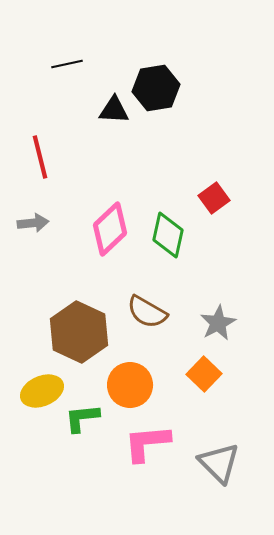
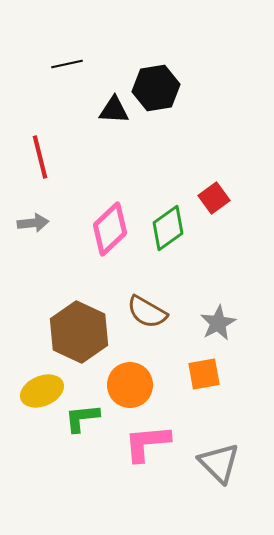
green diamond: moved 7 px up; rotated 42 degrees clockwise
orange square: rotated 36 degrees clockwise
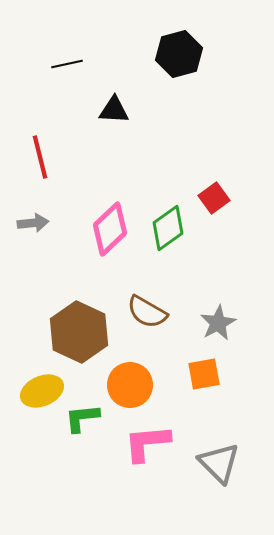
black hexagon: moved 23 px right, 34 px up; rotated 6 degrees counterclockwise
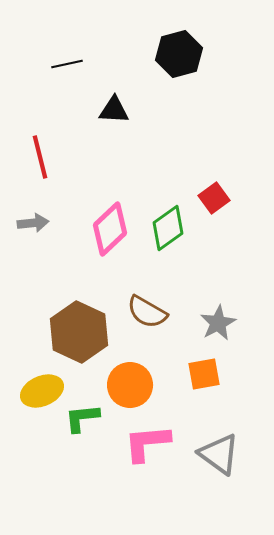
gray triangle: moved 9 px up; rotated 9 degrees counterclockwise
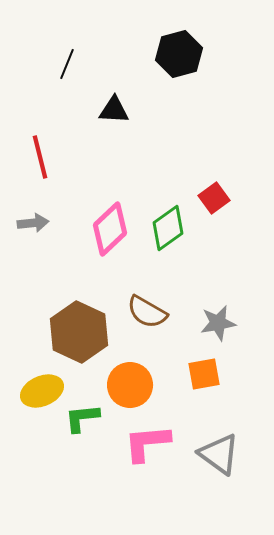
black line: rotated 56 degrees counterclockwise
gray star: rotated 18 degrees clockwise
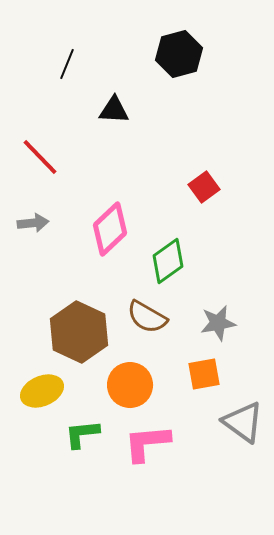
red line: rotated 30 degrees counterclockwise
red square: moved 10 px left, 11 px up
green diamond: moved 33 px down
brown semicircle: moved 5 px down
green L-shape: moved 16 px down
gray triangle: moved 24 px right, 32 px up
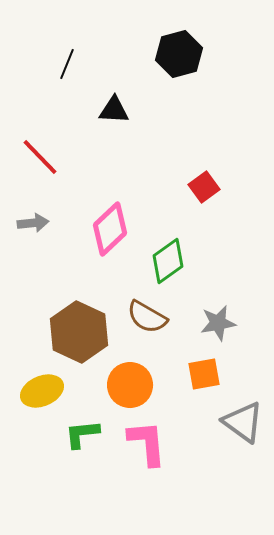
pink L-shape: rotated 90 degrees clockwise
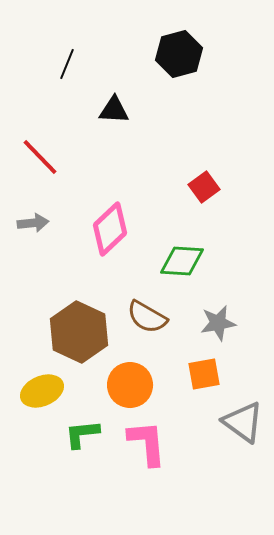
green diamond: moved 14 px right; rotated 39 degrees clockwise
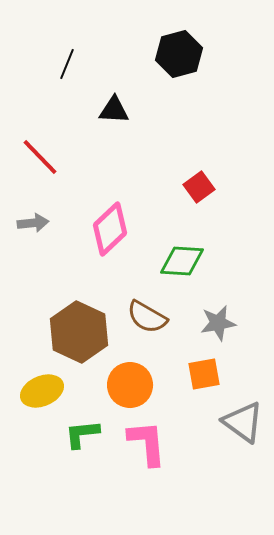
red square: moved 5 px left
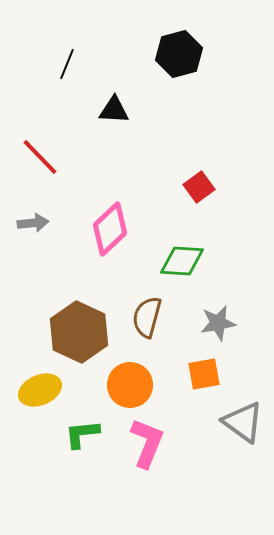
brown semicircle: rotated 75 degrees clockwise
yellow ellipse: moved 2 px left, 1 px up
pink L-shape: rotated 27 degrees clockwise
